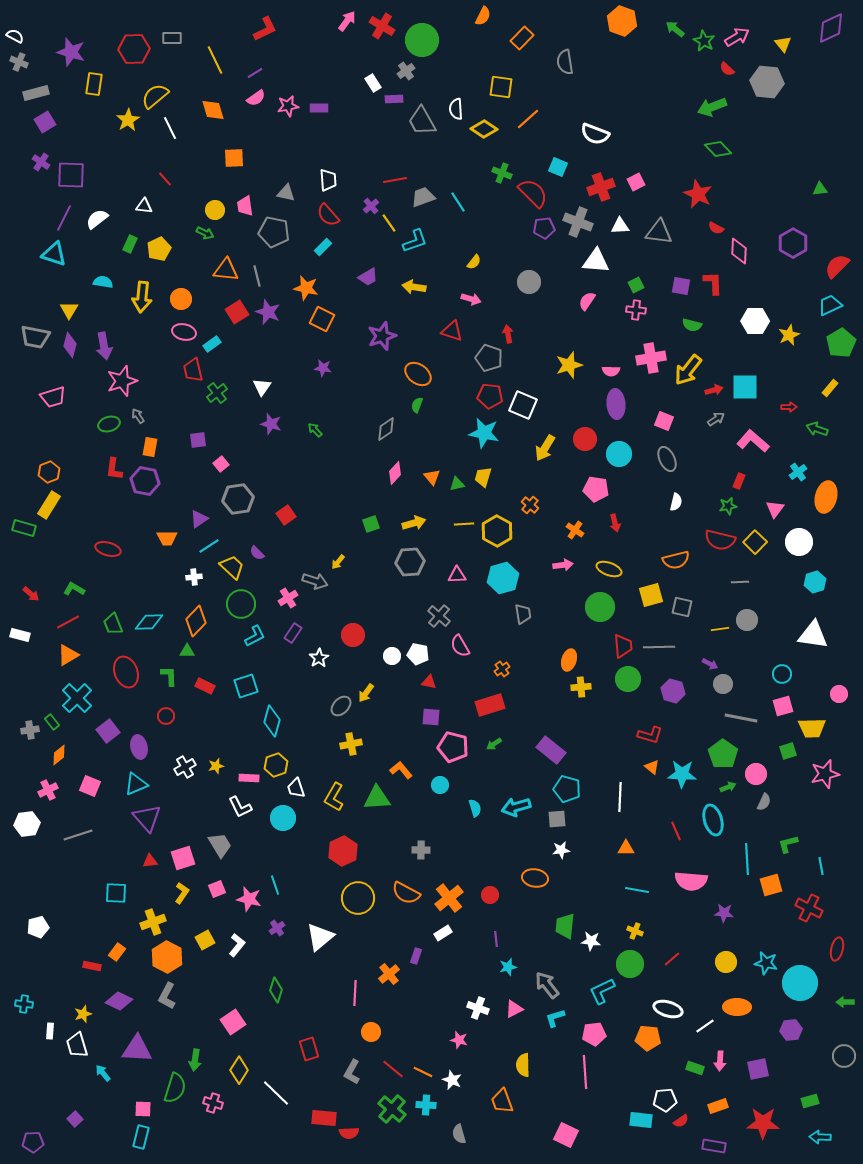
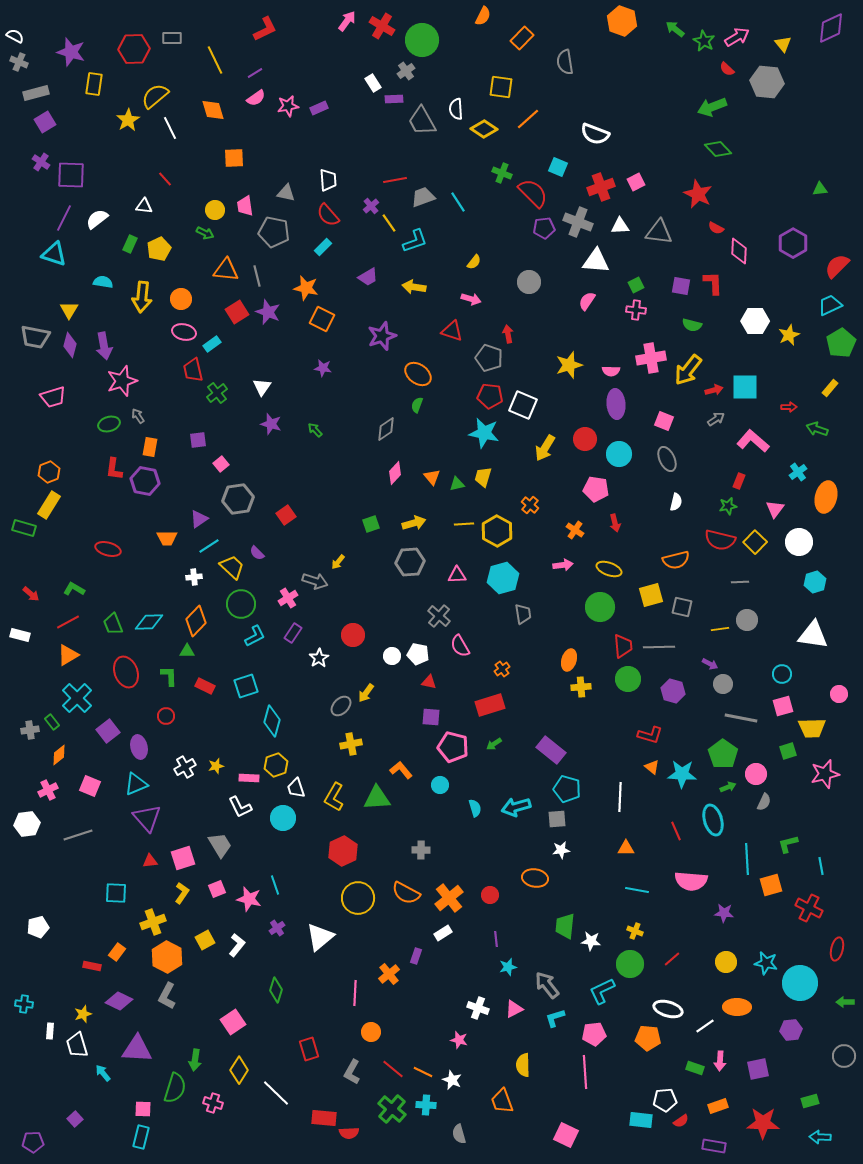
purple rectangle at (319, 108): rotated 24 degrees counterclockwise
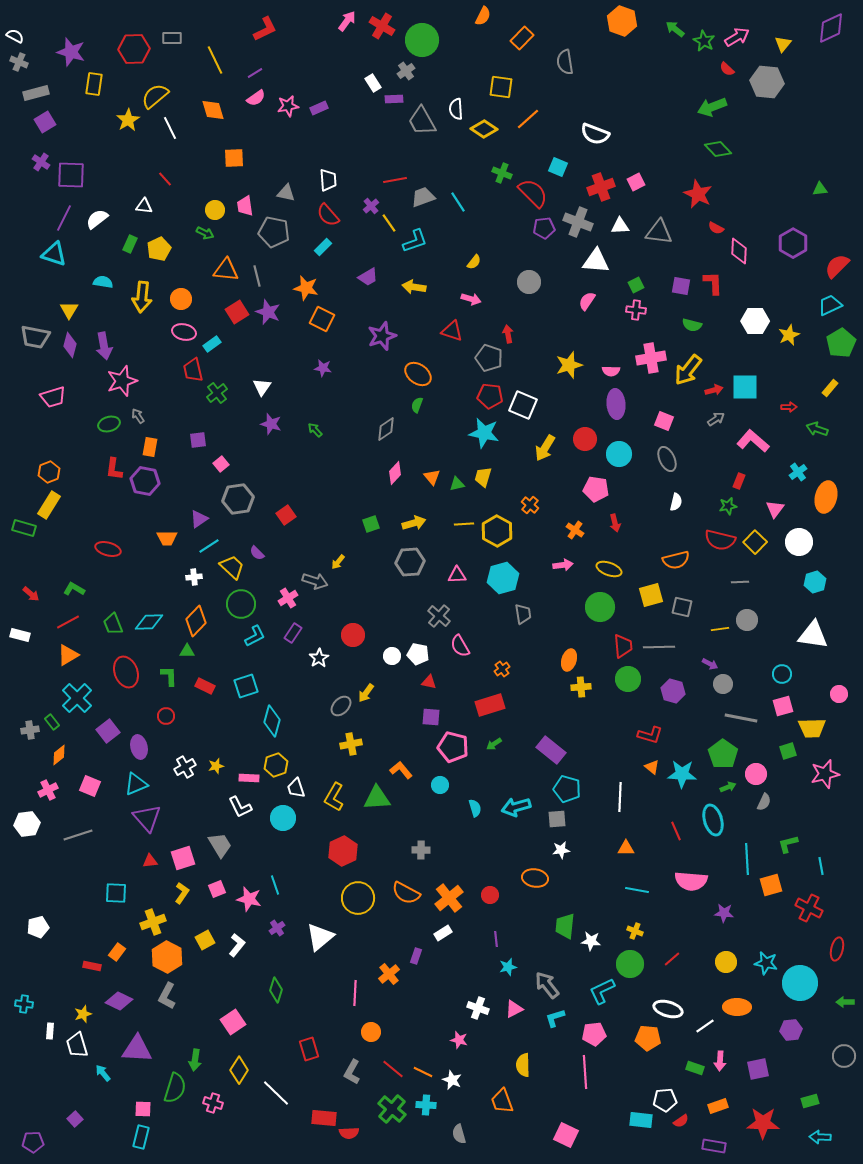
yellow triangle at (783, 44): rotated 18 degrees clockwise
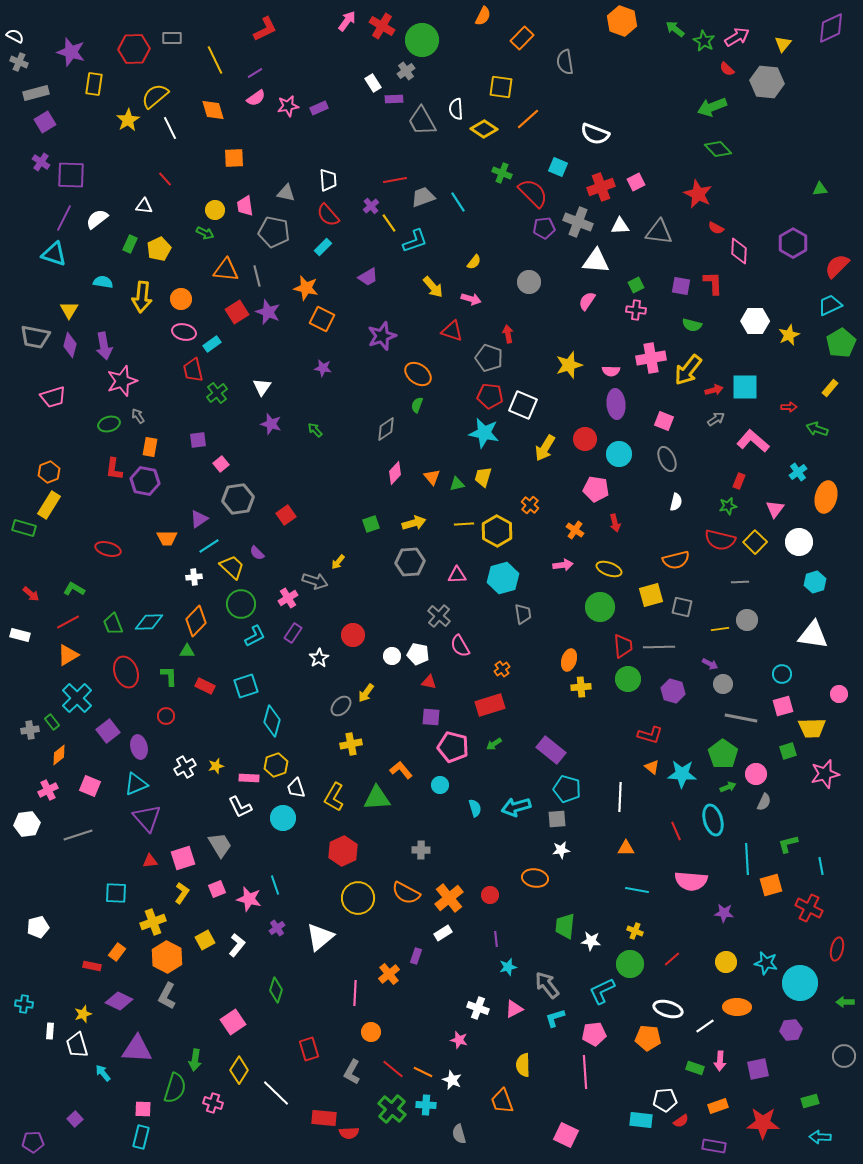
yellow arrow at (414, 287): moved 19 px right; rotated 140 degrees counterclockwise
